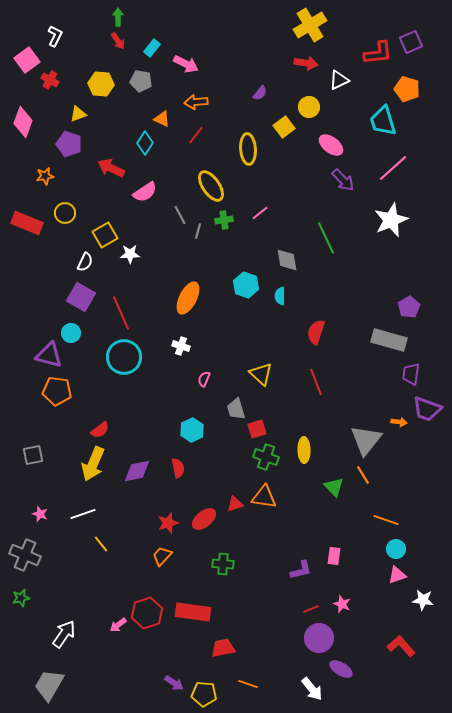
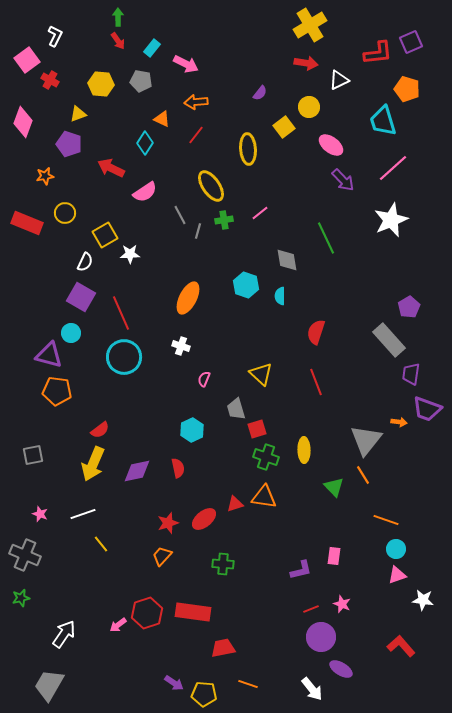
gray rectangle at (389, 340): rotated 32 degrees clockwise
purple circle at (319, 638): moved 2 px right, 1 px up
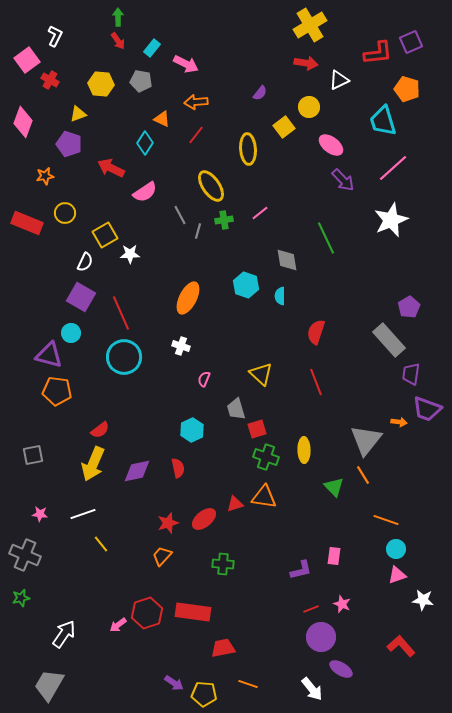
pink star at (40, 514): rotated 14 degrees counterclockwise
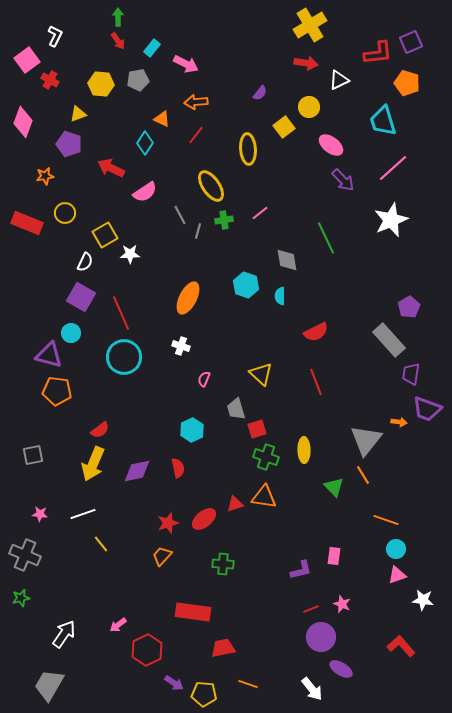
gray pentagon at (141, 81): moved 3 px left, 1 px up; rotated 20 degrees counterclockwise
orange pentagon at (407, 89): moved 6 px up
red semicircle at (316, 332): rotated 135 degrees counterclockwise
red hexagon at (147, 613): moved 37 px down; rotated 8 degrees counterclockwise
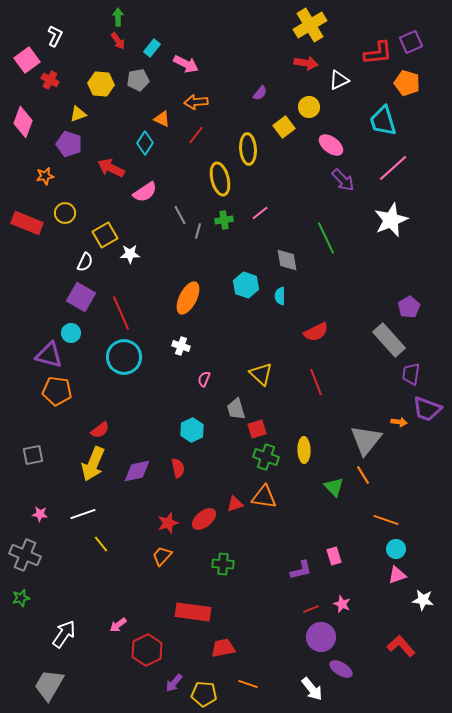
yellow ellipse at (211, 186): moved 9 px right, 7 px up; rotated 20 degrees clockwise
pink rectangle at (334, 556): rotated 24 degrees counterclockwise
purple arrow at (174, 683): rotated 96 degrees clockwise
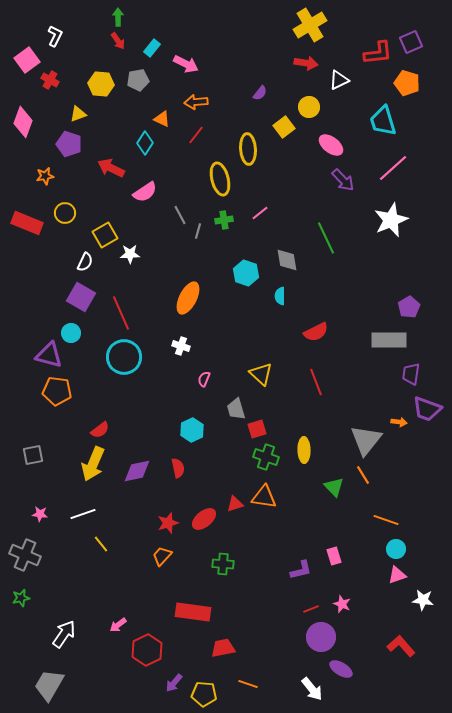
cyan hexagon at (246, 285): moved 12 px up
gray rectangle at (389, 340): rotated 48 degrees counterclockwise
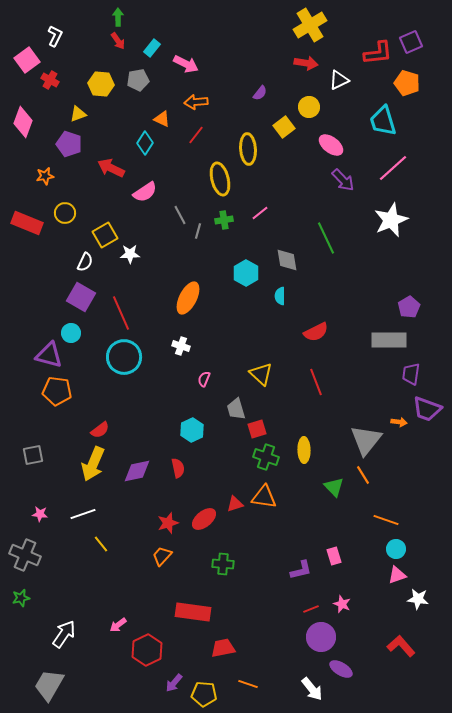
cyan hexagon at (246, 273): rotated 10 degrees clockwise
white star at (423, 600): moved 5 px left, 1 px up
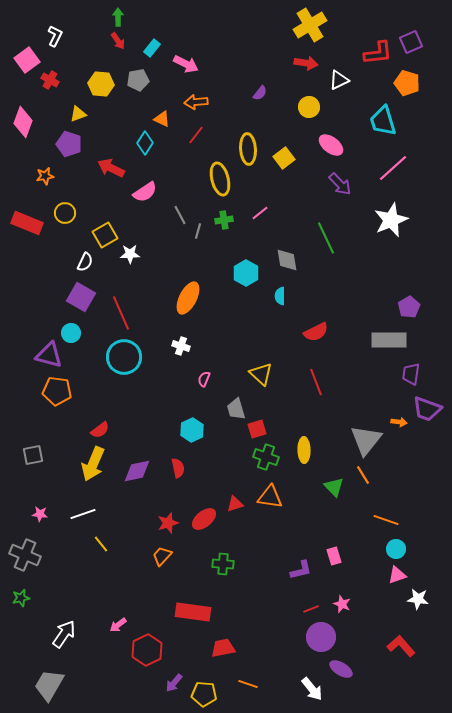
yellow square at (284, 127): moved 31 px down
purple arrow at (343, 180): moved 3 px left, 4 px down
orange triangle at (264, 497): moved 6 px right
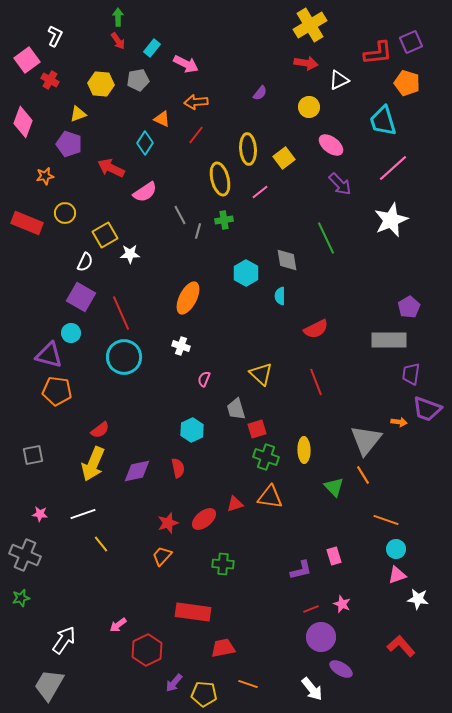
pink line at (260, 213): moved 21 px up
red semicircle at (316, 332): moved 3 px up
white arrow at (64, 634): moved 6 px down
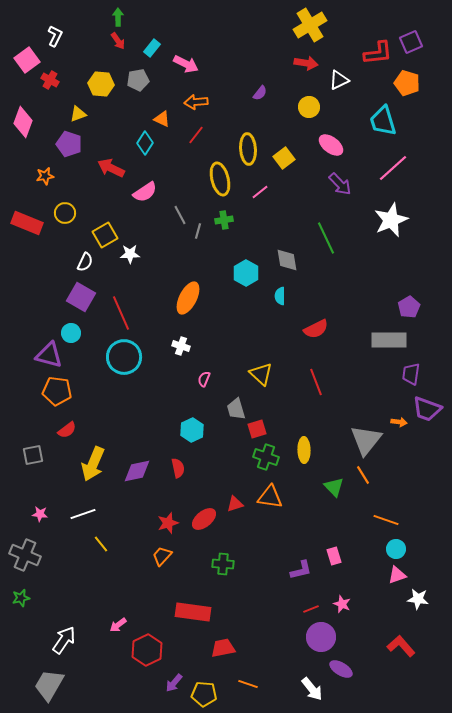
red semicircle at (100, 430): moved 33 px left
